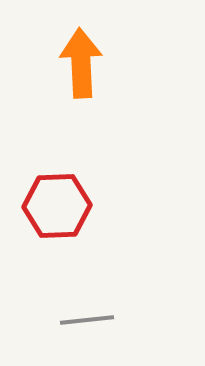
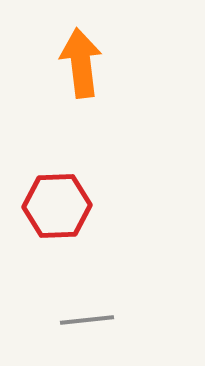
orange arrow: rotated 4 degrees counterclockwise
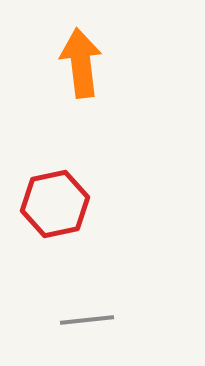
red hexagon: moved 2 px left, 2 px up; rotated 10 degrees counterclockwise
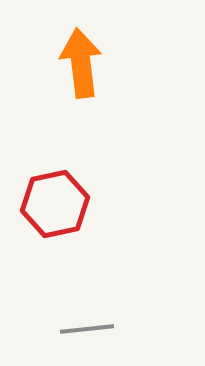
gray line: moved 9 px down
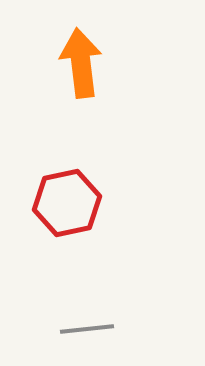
red hexagon: moved 12 px right, 1 px up
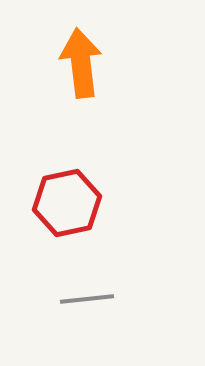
gray line: moved 30 px up
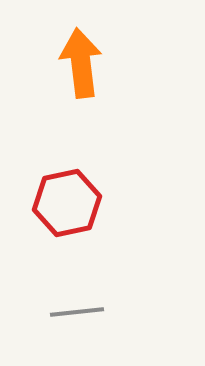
gray line: moved 10 px left, 13 px down
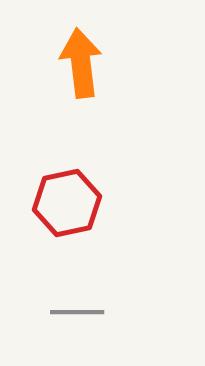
gray line: rotated 6 degrees clockwise
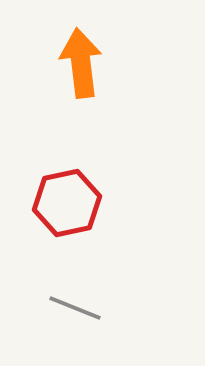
gray line: moved 2 px left, 4 px up; rotated 22 degrees clockwise
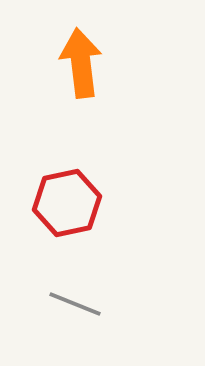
gray line: moved 4 px up
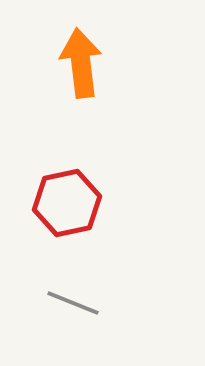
gray line: moved 2 px left, 1 px up
